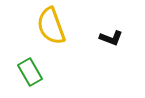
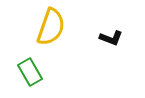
yellow semicircle: moved 1 px down; rotated 141 degrees counterclockwise
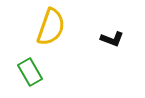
black L-shape: moved 1 px right, 1 px down
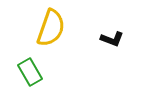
yellow semicircle: moved 1 px down
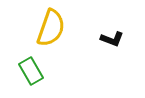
green rectangle: moved 1 px right, 1 px up
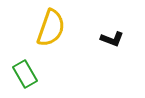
green rectangle: moved 6 px left, 3 px down
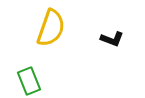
green rectangle: moved 4 px right, 7 px down; rotated 8 degrees clockwise
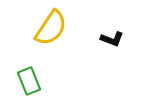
yellow semicircle: rotated 15 degrees clockwise
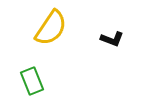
green rectangle: moved 3 px right
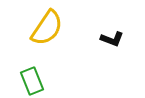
yellow semicircle: moved 4 px left
